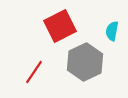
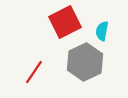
red square: moved 5 px right, 4 px up
cyan semicircle: moved 10 px left
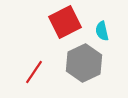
cyan semicircle: rotated 24 degrees counterclockwise
gray hexagon: moved 1 px left, 1 px down
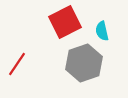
gray hexagon: rotated 6 degrees clockwise
red line: moved 17 px left, 8 px up
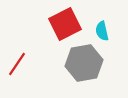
red square: moved 2 px down
gray hexagon: rotated 9 degrees clockwise
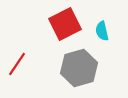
gray hexagon: moved 5 px left, 5 px down; rotated 6 degrees counterclockwise
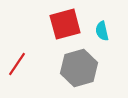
red square: rotated 12 degrees clockwise
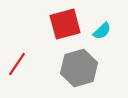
cyan semicircle: rotated 120 degrees counterclockwise
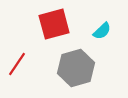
red square: moved 11 px left
gray hexagon: moved 3 px left
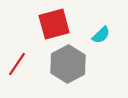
cyan semicircle: moved 1 px left, 4 px down
gray hexagon: moved 8 px left, 4 px up; rotated 12 degrees counterclockwise
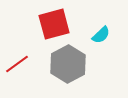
red line: rotated 20 degrees clockwise
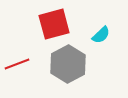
red line: rotated 15 degrees clockwise
